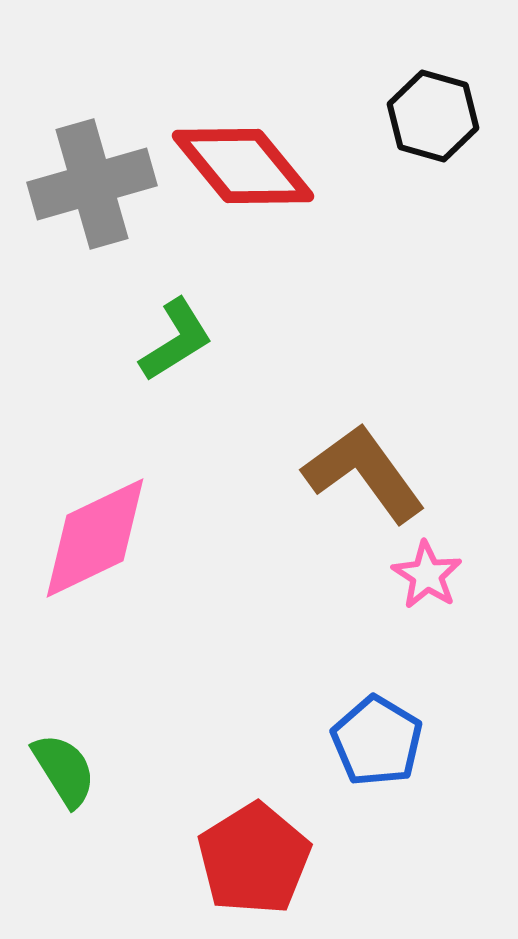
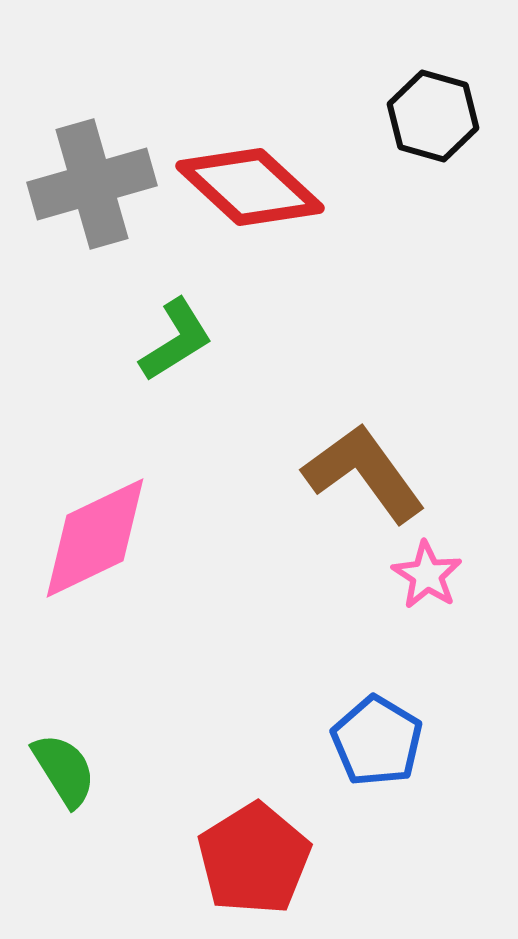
red diamond: moved 7 px right, 21 px down; rotated 8 degrees counterclockwise
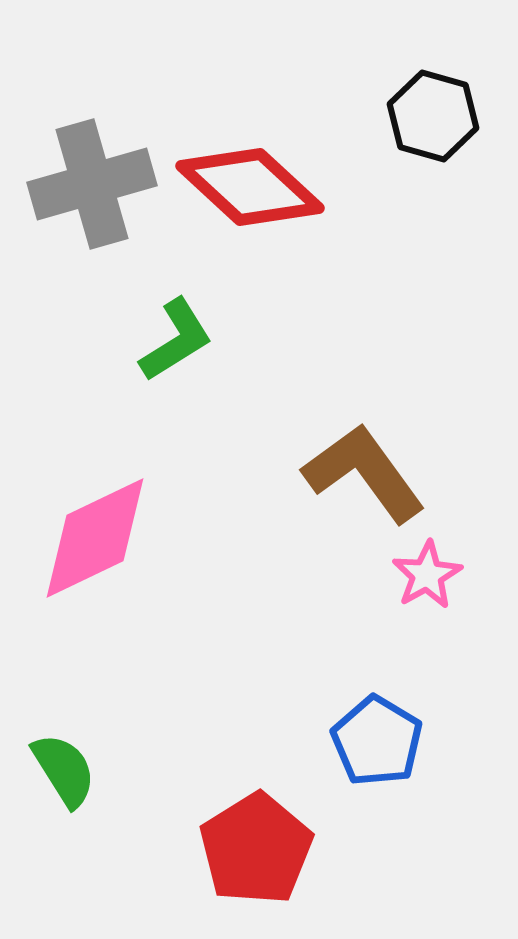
pink star: rotated 10 degrees clockwise
red pentagon: moved 2 px right, 10 px up
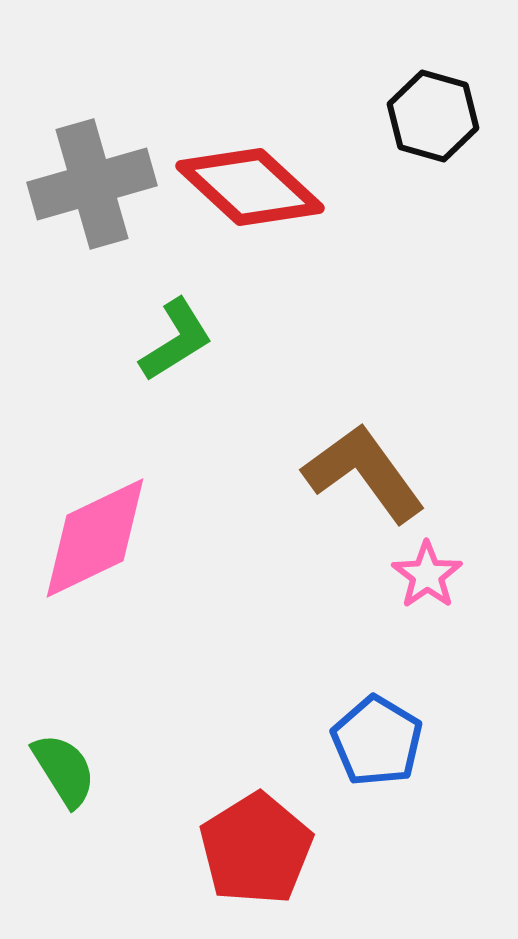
pink star: rotated 6 degrees counterclockwise
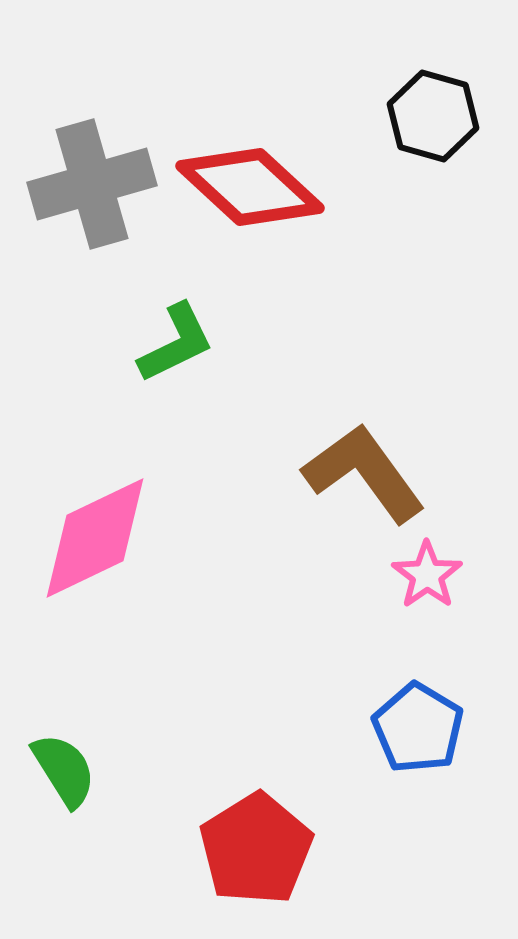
green L-shape: moved 3 px down; rotated 6 degrees clockwise
blue pentagon: moved 41 px right, 13 px up
